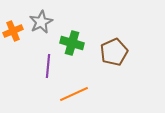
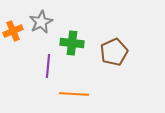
green cross: rotated 10 degrees counterclockwise
orange line: rotated 28 degrees clockwise
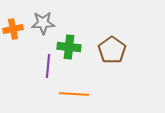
gray star: moved 2 px right, 1 px down; rotated 25 degrees clockwise
orange cross: moved 2 px up; rotated 12 degrees clockwise
green cross: moved 3 px left, 4 px down
brown pentagon: moved 2 px left, 2 px up; rotated 12 degrees counterclockwise
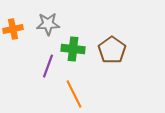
gray star: moved 5 px right, 1 px down
green cross: moved 4 px right, 2 px down
purple line: rotated 15 degrees clockwise
orange line: rotated 60 degrees clockwise
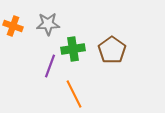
orange cross: moved 3 px up; rotated 30 degrees clockwise
green cross: rotated 15 degrees counterclockwise
purple line: moved 2 px right
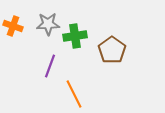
green cross: moved 2 px right, 13 px up
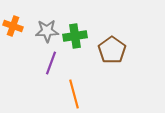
gray star: moved 1 px left, 7 px down
purple line: moved 1 px right, 3 px up
orange line: rotated 12 degrees clockwise
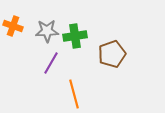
brown pentagon: moved 4 px down; rotated 16 degrees clockwise
purple line: rotated 10 degrees clockwise
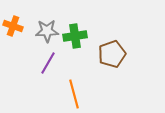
purple line: moved 3 px left
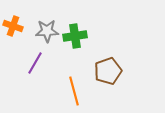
brown pentagon: moved 4 px left, 17 px down
purple line: moved 13 px left
orange line: moved 3 px up
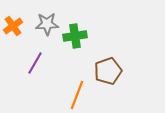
orange cross: rotated 36 degrees clockwise
gray star: moved 7 px up
orange line: moved 3 px right, 4 px down; rotated 36 degrees clockwise
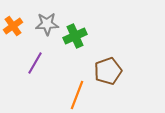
green cross: rotated 15 degrees counterclockwise
